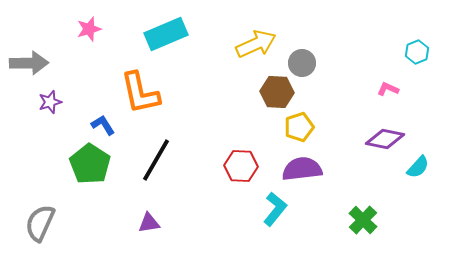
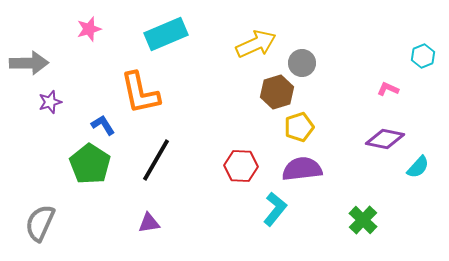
cyan hexagon: moved 6 px right, 4 px down
brown hexagon: rotated 20 degrees counterclockwise
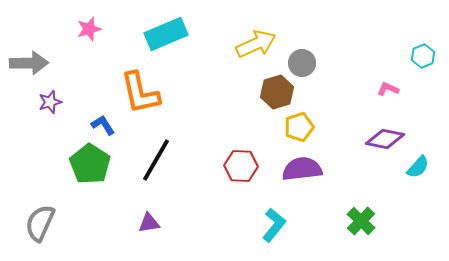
cyan L-shape: moved 1 px left, 16 px down
green cross: moved 2 px left, 1 px down
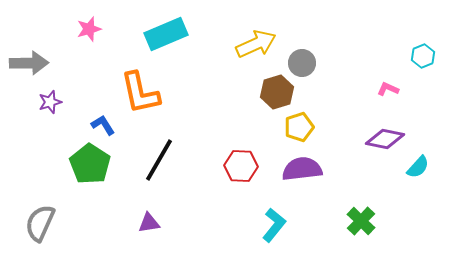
black line: moved 3 px right
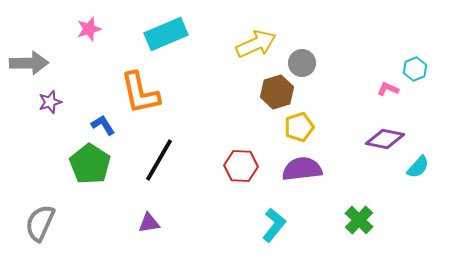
cyan hexagon: moved 8 px left, 13 px down
green cross: moved 2 px left, 1 px up
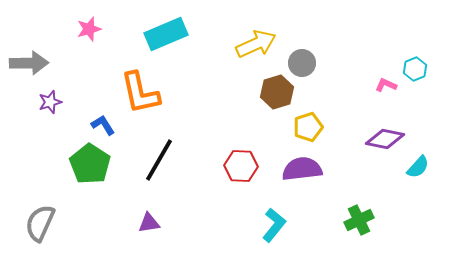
pink L-shape: moved 2 px left, 4 px up
yellow pentagon: moved 9 px right
green cross: rotated 20 degrees clockwise
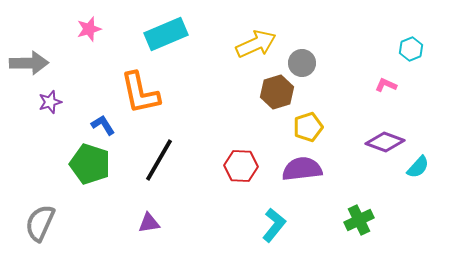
cyan hexagon: moved 4 px left, 20 px up
purple diamond: moved 3 px down; rotated 9 degrees clockwise
green pentagon: rotated 15 degrees counterclockwise
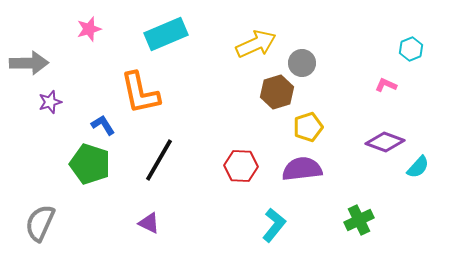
purple triangle: rotated 35 degrees clockwise
